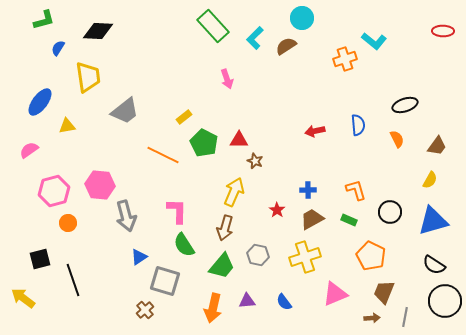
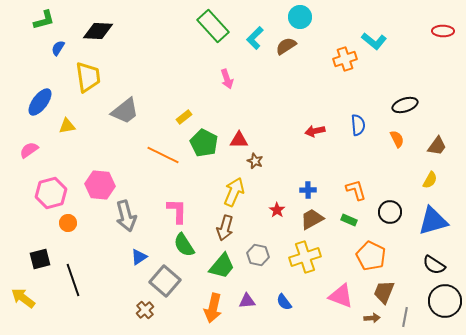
cyan circle at (302, 18): moved 2 px left, 1 px up
pink hexagon at (54, 191): moved 3 px left, 2 px down
gray square at (165, 281): rotated 24 degrees clockwise
pink triangle at (335, 294): moved 6 px right, 2 px down; rotated 44 degrees clockwise
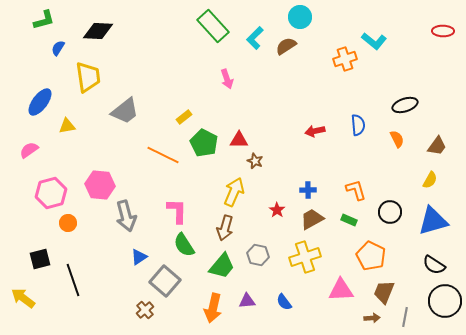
pink triangle at (341, 296): moved 6 px up; rotated 24 degrees counterclockwise
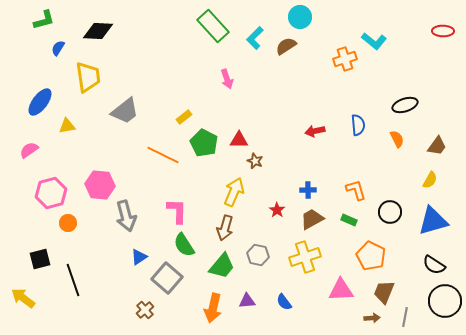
gray square at (165, 281): moved 2 px right, 3 px up
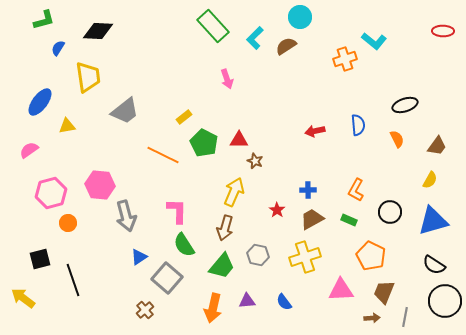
orange L-shape at (356, 190): rotated 135 degrees counterclockwise
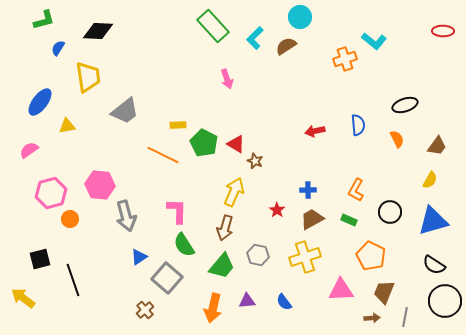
yellow rectangle at (184, 117): moved 6 px left, 8 px down; rotated 35 degrees clockwise
red triangle at (239, 140): moved 3 px left, 4 px down; rotated 30 degrees clockwise
orange circle at (68, 223): moved 2 px right, 4 px up
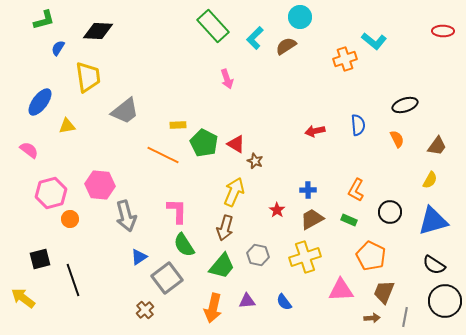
pink semicircle at (29, 150): rotated 72 degrees clockwise
gray square at (167, 278): rotated 12 degrees clockwise
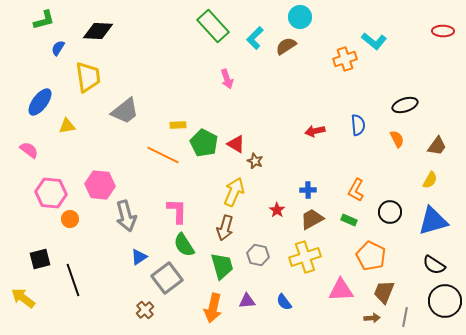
pink hexagon at (51, 193): rotated 20 degrees clockwise
green trapezoid at (222, 266): rotated 56 degrees counterclockwise
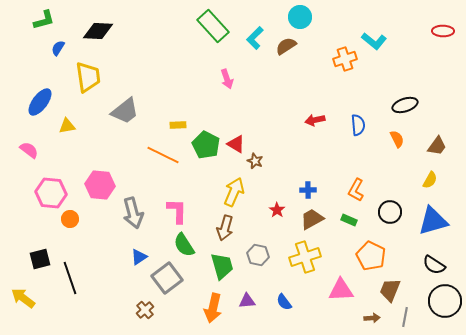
red arrow at (315, 131): moved 11 px up
green pentagon at (204, 143): moved 2 px right, 2 px down
gray arrow at (126, 216): moved 7 px right, 3 px up
black line at (73, 280): moved 3 px left, 2 px up
brown trapezoid at (384, 292): moved 6 px right, 2 px up
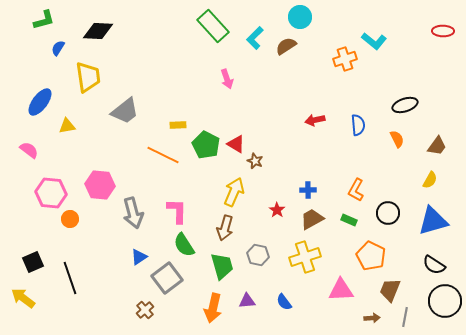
black circle at (390, 212): moved 2 px left, 1 px down
black square at (40, 259): moved 7 px left, 3 px down; rotated 10 degrees counterclockwise
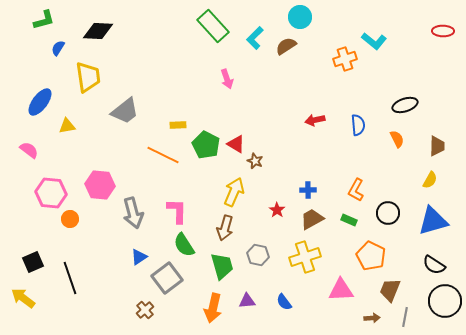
brown trapezoid at (437, 146): rotated 35 degrees counterclockwise
